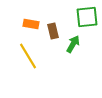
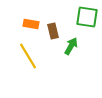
green square: rotated 15 degrees clockwise
green arrow: moved 2 px left, 2 px down
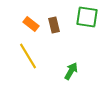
orange rectangle: rotated 28 degrees clockwise
brown rectangle: moved 1 px right, 6 px up
green arrow: moved 25 px down
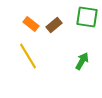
brown rectangle: rotated 63 degrees clockwise
green arrow: moved 11 px right, 10 px up
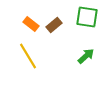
green arrow: moved 4 px right, 5 px up; rotated 18 degrees clockwise
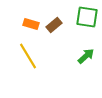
orange rectangle: rotated 21 degrees counterclockwise
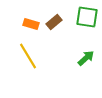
brown rectangle: moved 3 px up
green arrow: moved 2 px down
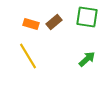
green arrow: moved 1 px right, 1 px down
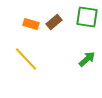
yellow line: moved 2 px left, 3 px down; rotated 12 degrees counterclockwise
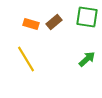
yellow line: rotated 12 degrees clockwise
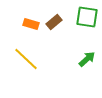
yellow line: rotated 16 degrees counterclockwise
